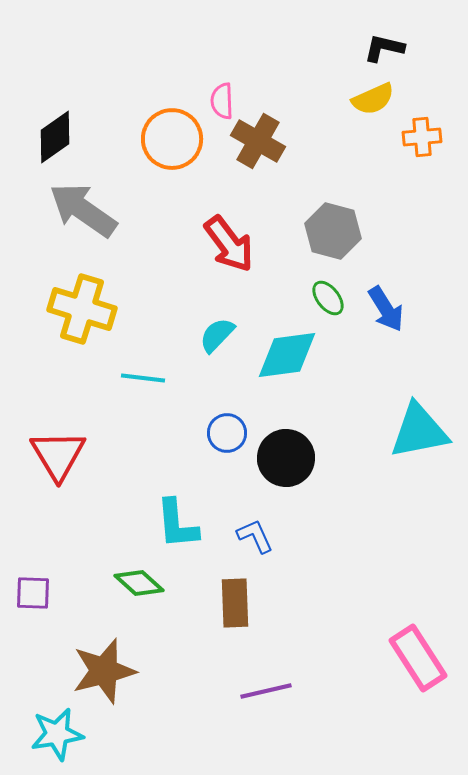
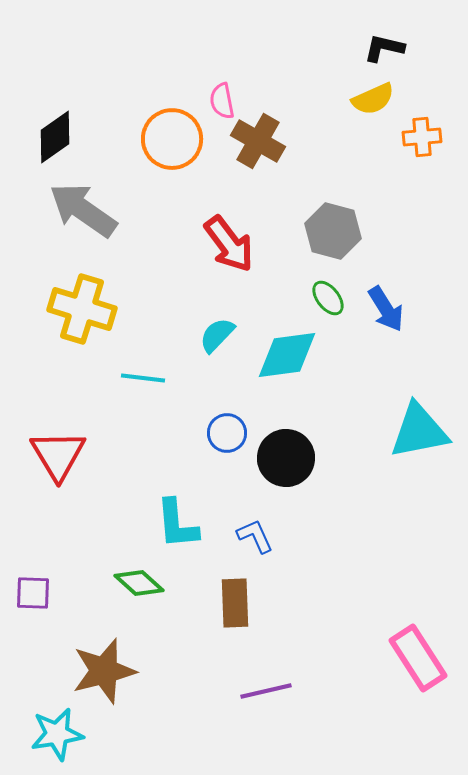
pink semicircle: rotated 9 degrees counterclockwise
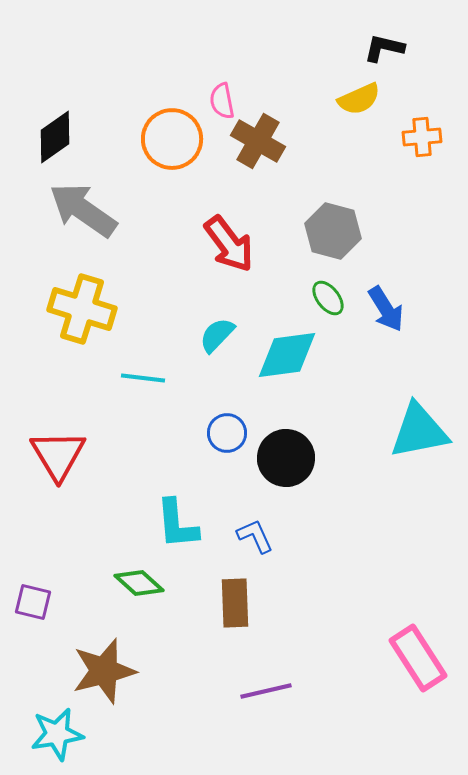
yellow semicircle: moved 14 px left
purple square: moved 9 px down; rotated 12 degrees clockwise
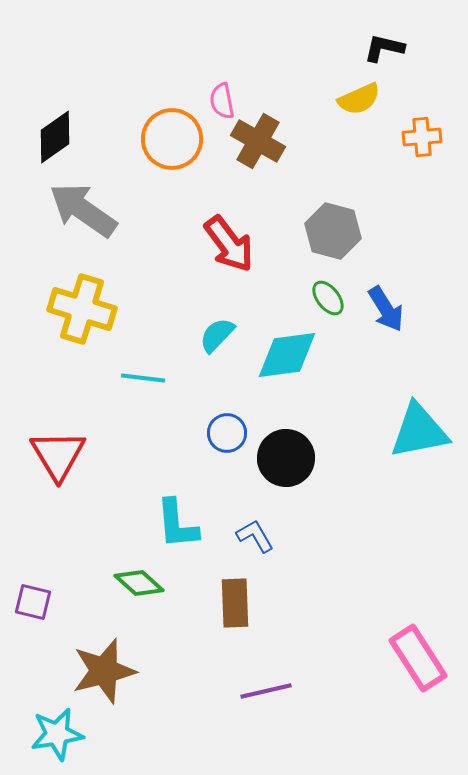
blue L-shape: rotated 6 degrees counterclockwise
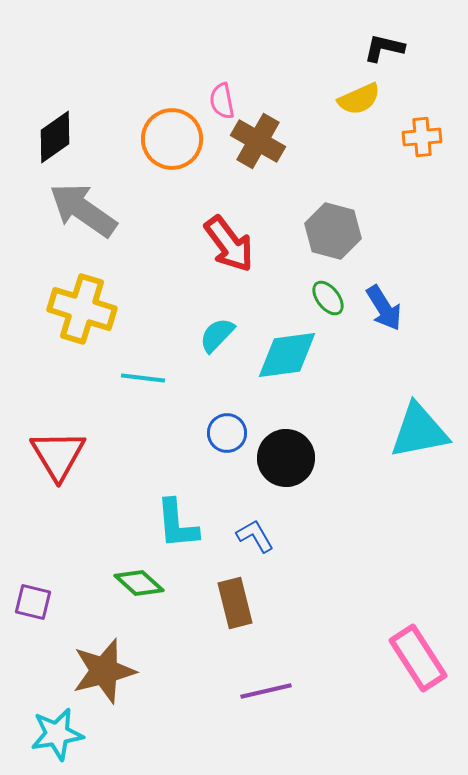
blue arrow: moved 2 px left, 1 px up
brown rectangle: rotated 12 degrees counterclockwise
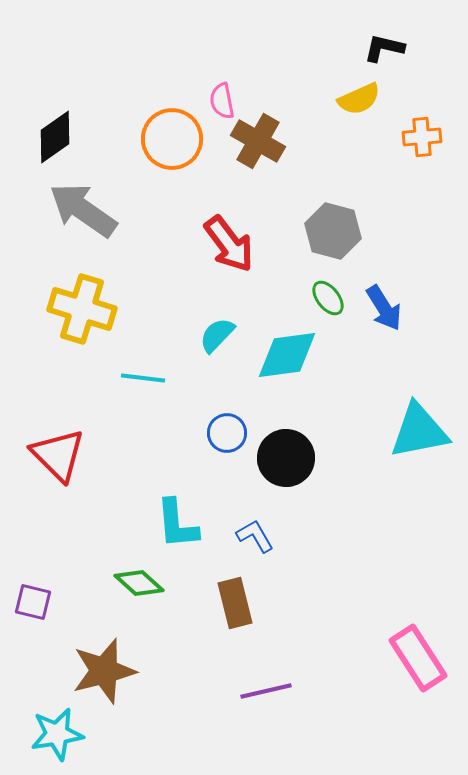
red triangle: rotated 14 degrees counterclockwise
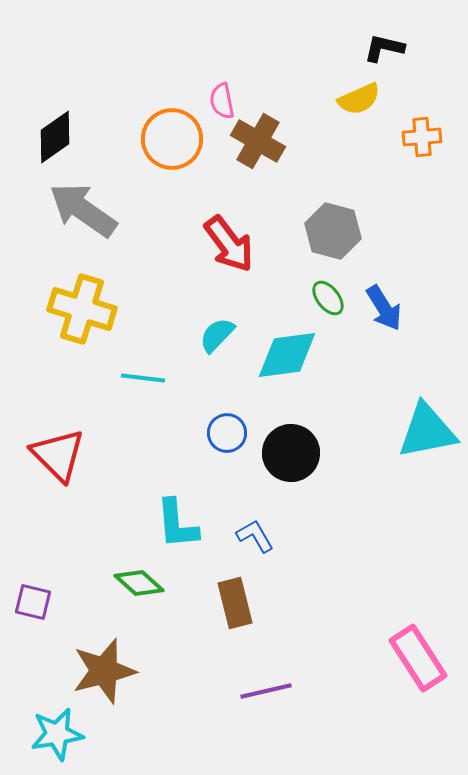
cyan triangle: moved 8 px right
black circle: moved 5 px right, 5 px up
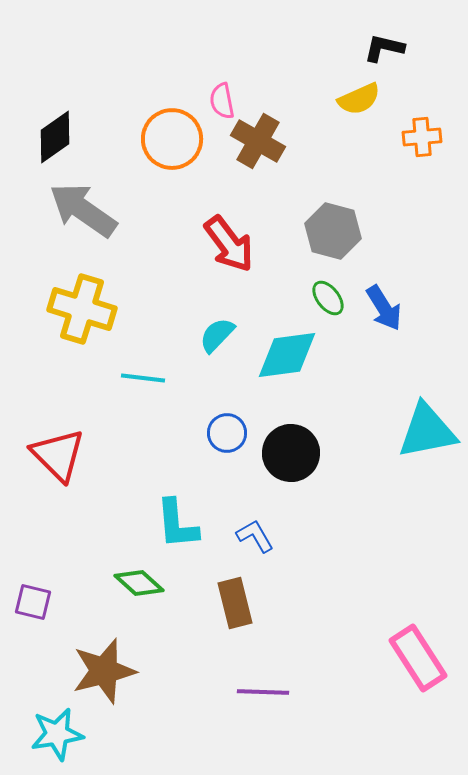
purple line: moved 3 px left, 1 px down; rotated 15 degrees clockwise
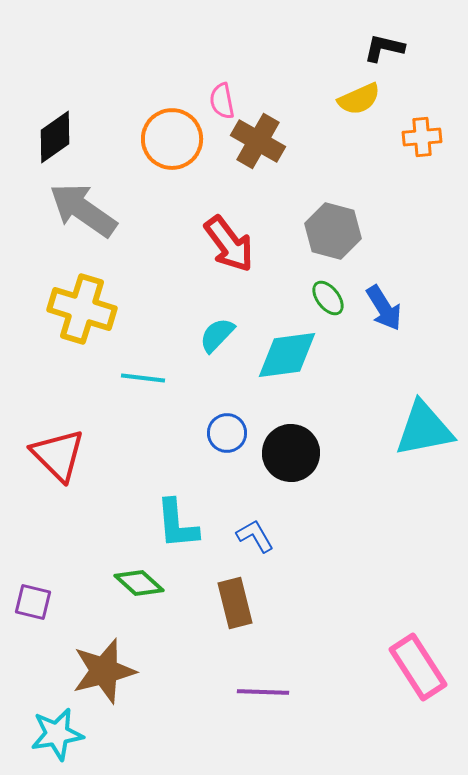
cyan triangle: moved 3 px left, 2 px up
pink rectangle: moved 9 px down
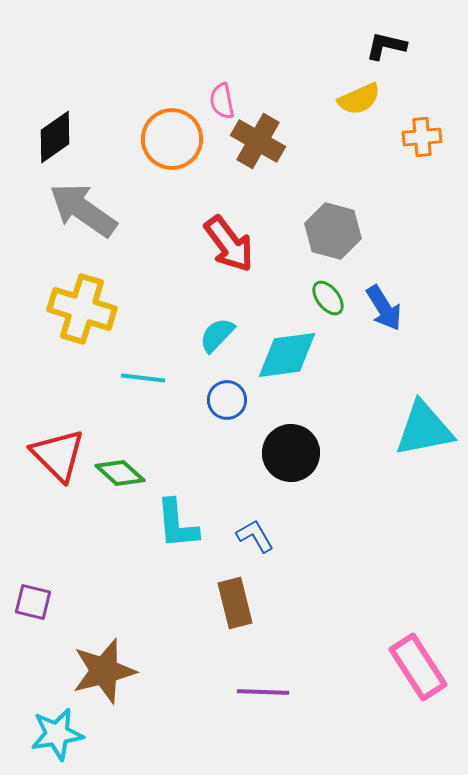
black L-shape: moved 2 px right, 2 px up
blue circle: moved 33 px up
green diamond: moved 19 px left, 110 px up
